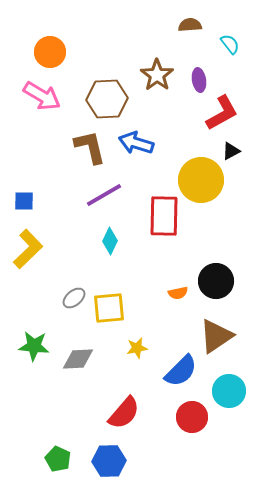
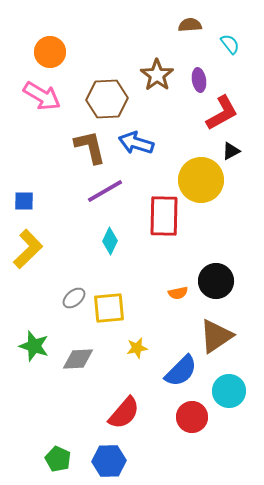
purple line: moved 1 px right, 4 px up
green star: rotated 12 degrees clockwise
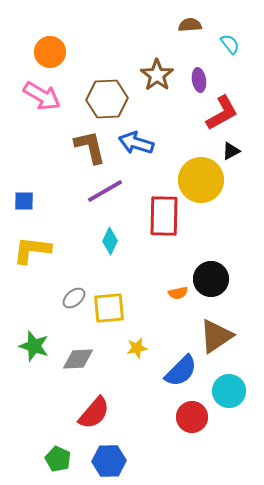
yellow L-shape: moved 4 px right, 1 px down; rotated 129 degrees counterclockwise
black circle: moved 5 px left, 2 px up
red semicircle: moved 30 px left
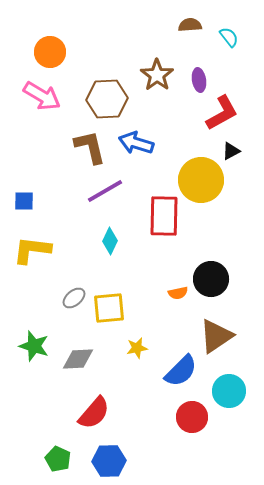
cyan semicircle: moved 1 px left, 7 px up
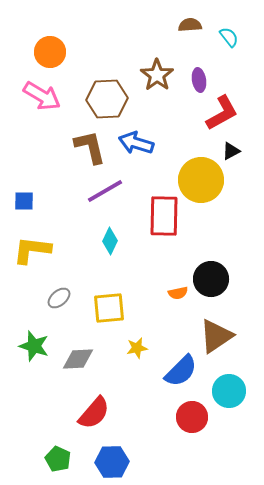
gray ellipse: moved 15 px left
blue hexagon: moved 3 px right, 1 px down
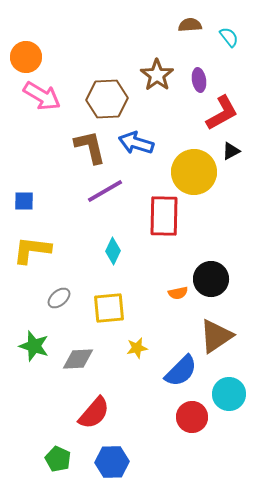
orange circle: moved 24 px left, 5 px down
yellow circle: moved 7 px left, 8 px up
cyan diamond: moved 3 px right, 10 px down
cyan circle: moved 3 px down
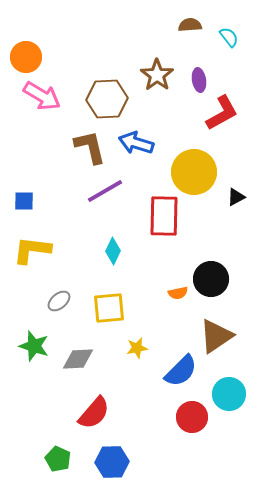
black triangle: moved 5 px right, 46 px down
gray ellipse: moved 3 px down
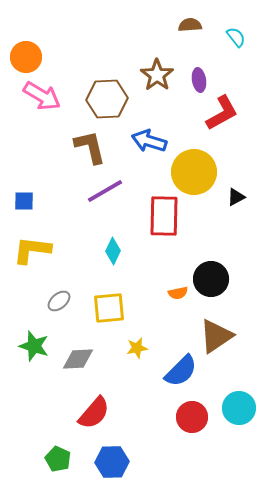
cyan semicircle: moved 7 px right
blue arrow: moved 13 px right, 2 px up
cyan circle: moved 10 px right, 14 px down
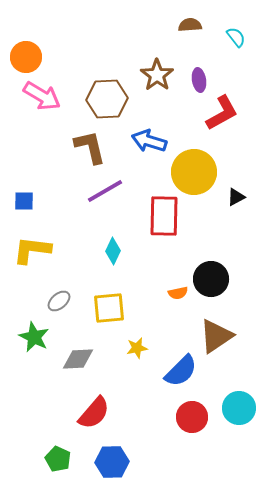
green star: moved 9 px up; rotated 8 degrees clockwise
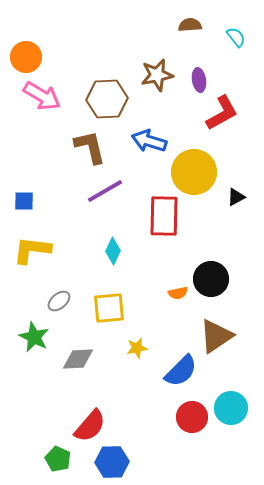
brown star: rotated 24 degrees clockwise
cyan circle: moved 8 px left
red semicircle: moved 4 px left, 13 px down
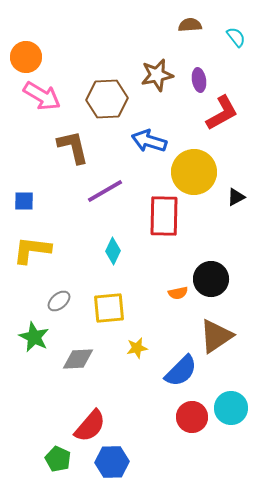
brown L-shape: moved 17 px left
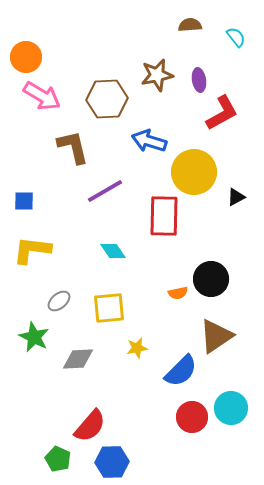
cyan diamond: rotated 60 degrees counterclockwise
